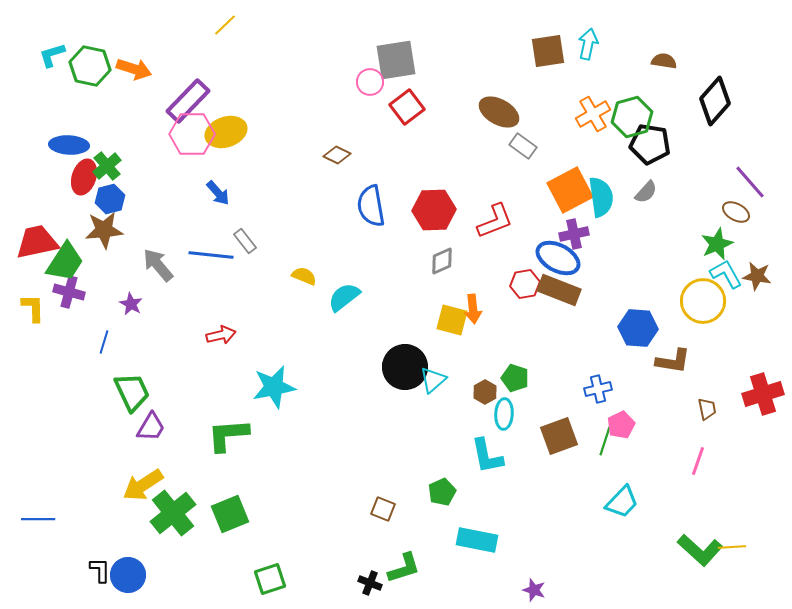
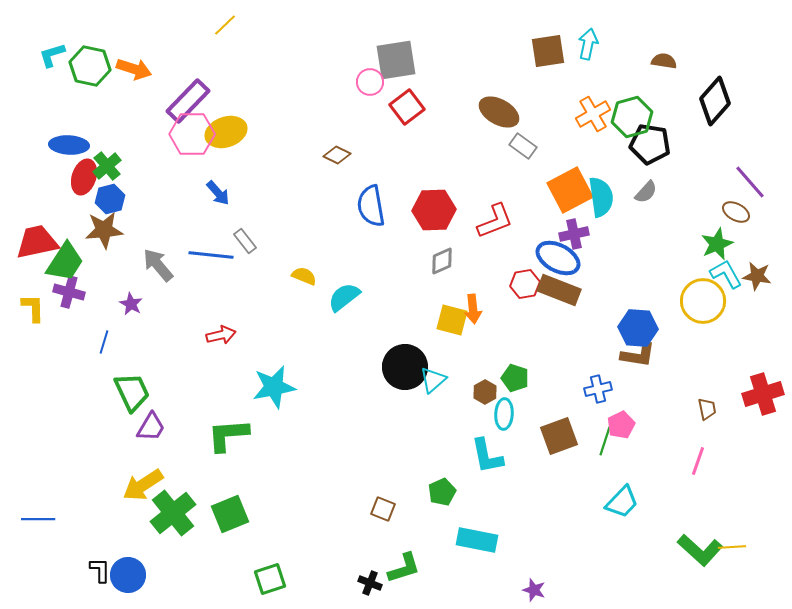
brown L-shape at (673, 361): moved 35 px left, 6 px up
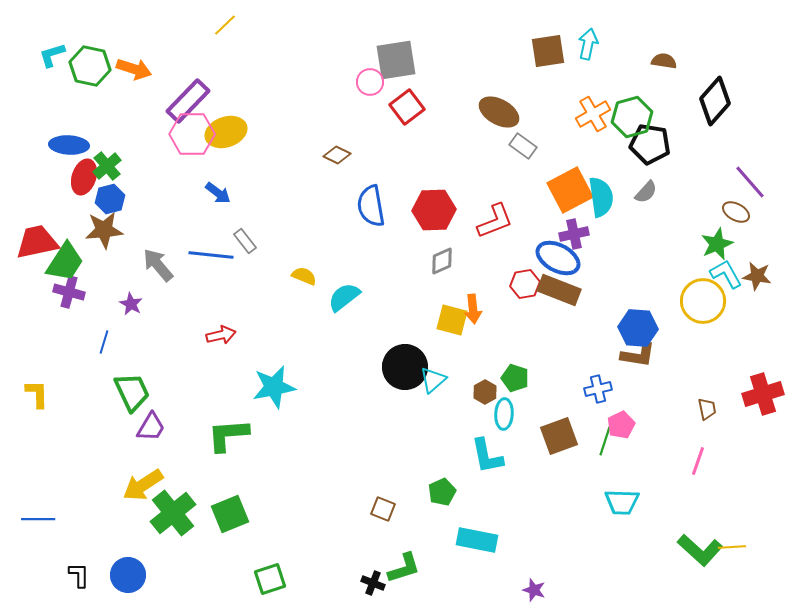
blue arrow at (218, 193): rotated 12 degrees counterclockwise
yellow L-shape at (33, 308): moved 4 px right, 86 px down
cyan trapezoid at (622, 502): rotated 48 degrees clockwise
black L-shape at (100, 570): moved 21 px left, 5 px down
black cross at (370, 583): moved 3 px right
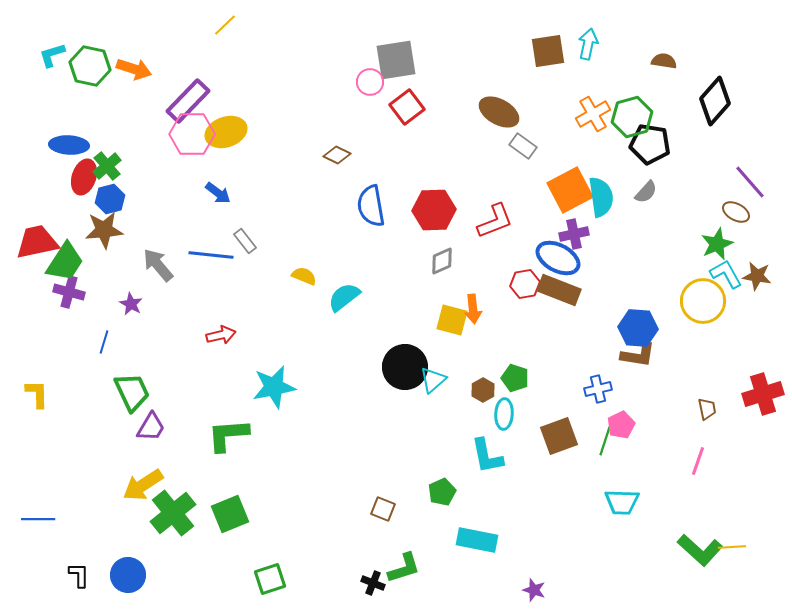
brown hexagon at (485, 392): moved 2 px left, 2 px up
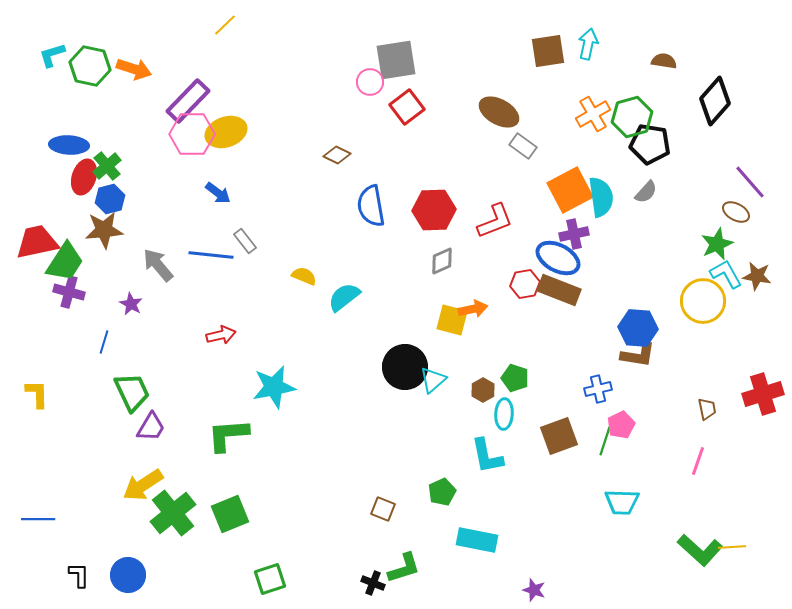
orange arrow at (473, 309): rotated 96 degrees counterclockwise
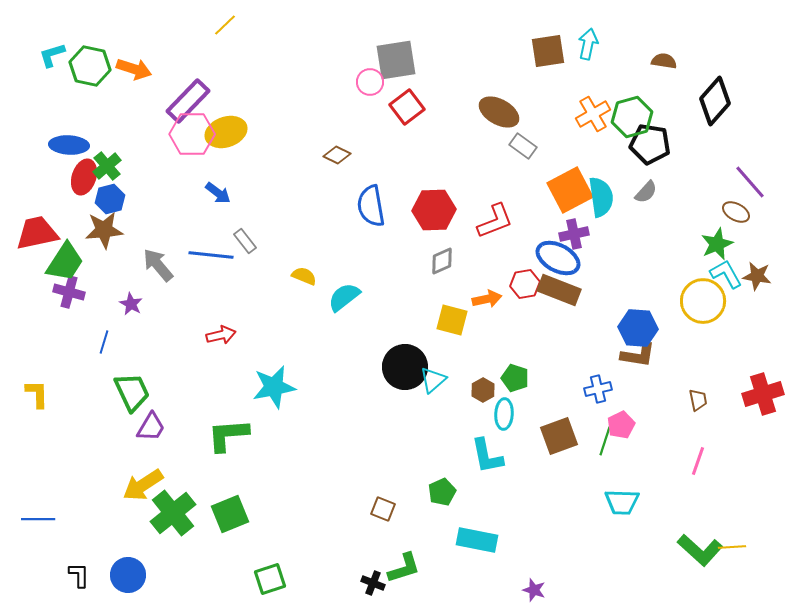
red trapezoid at (37, 242): moved 9 px up
orange arrow at (473, 309): moved 14 px right, 10 px up
brown trapezoid at (707, 409): moved 9 px left, 9 px up
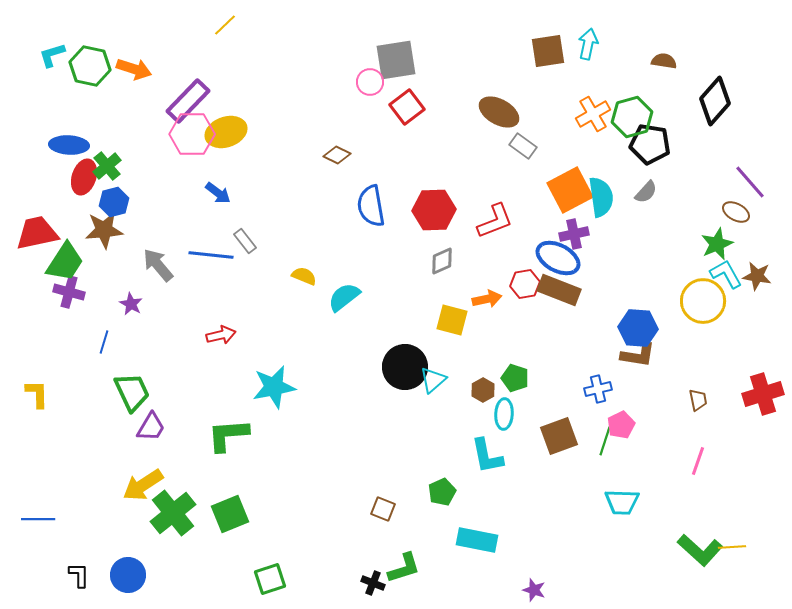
blue hexagon at (110, 199): moved 4 px right, 3 px down
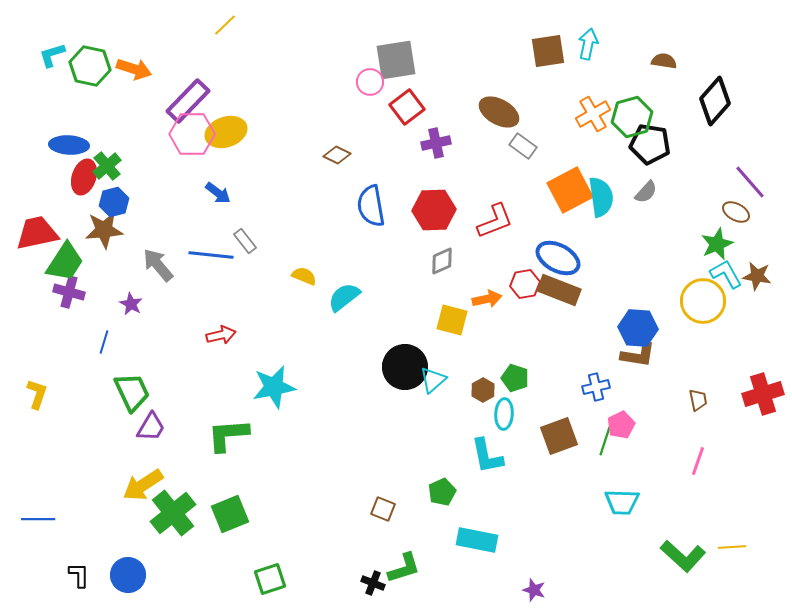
purple cross at (574, 234): moved 138 px left, 91 px up
blue cross at (598, 389): moved 2 px left, 2 px up
yellow L-shape at (37, 394): rotated 20 degrees clockwise
green L-shape at (700, 550): moved 17 px left, 6 px down
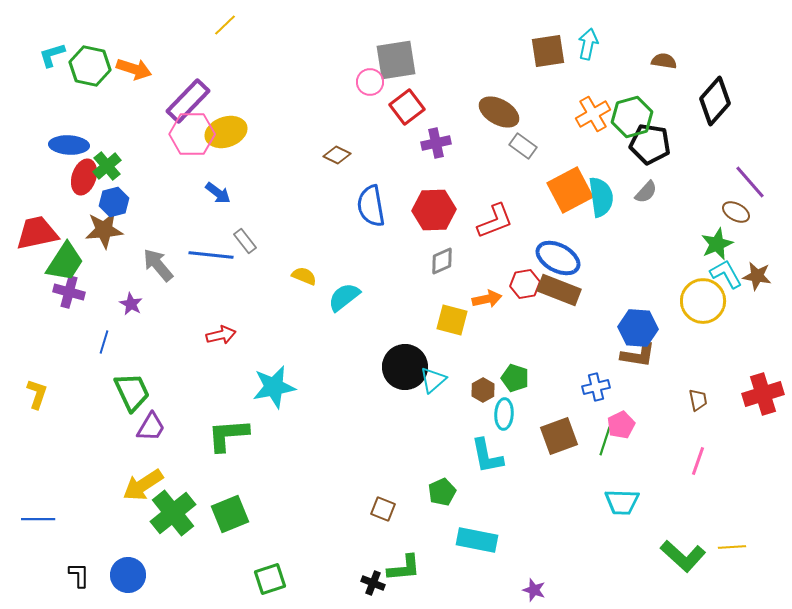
green L-shape at (404, 568): rotated 12 degrees clockwise
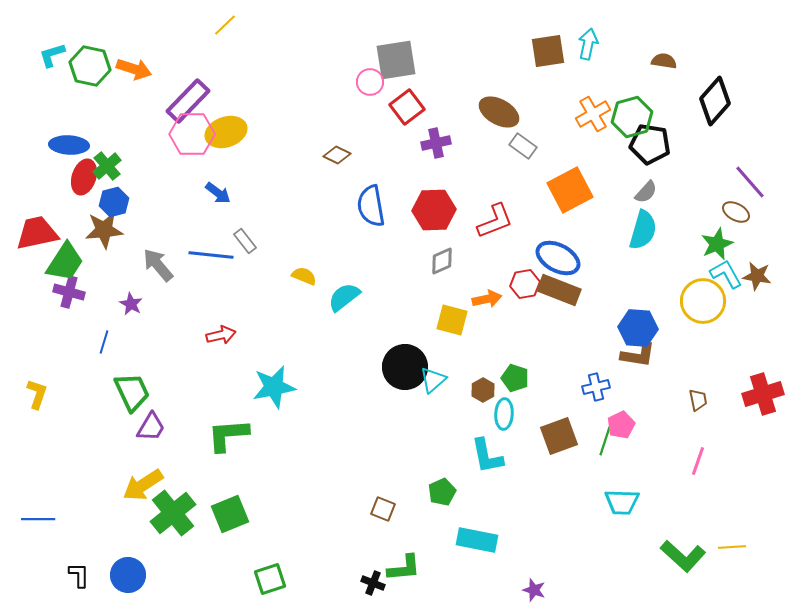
cyan semicircle at (601, 197): moved 42 px right, 33 px down; rotated 24 degrees clockwise
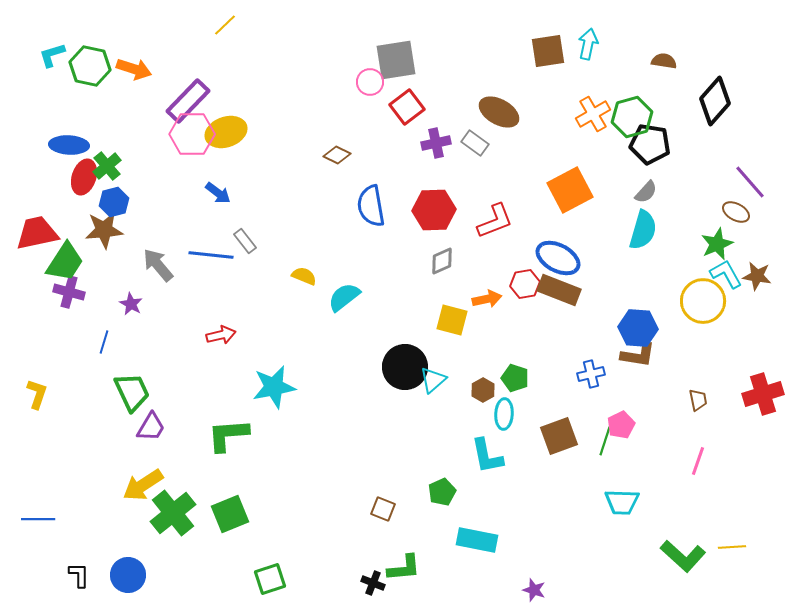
gray rectangle at (523, 146): moved 48 px left, 3 px up
blue cross at (596, 387): moved 5 px left, 13 px up
